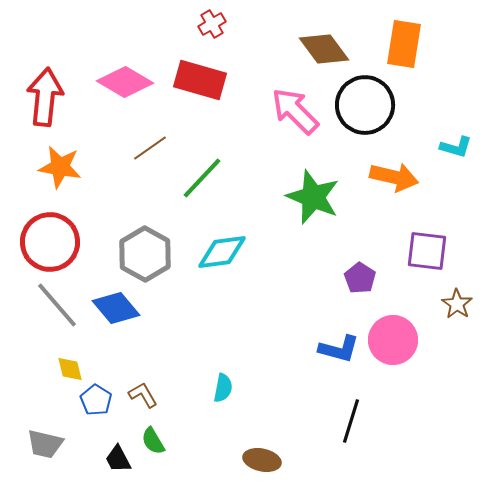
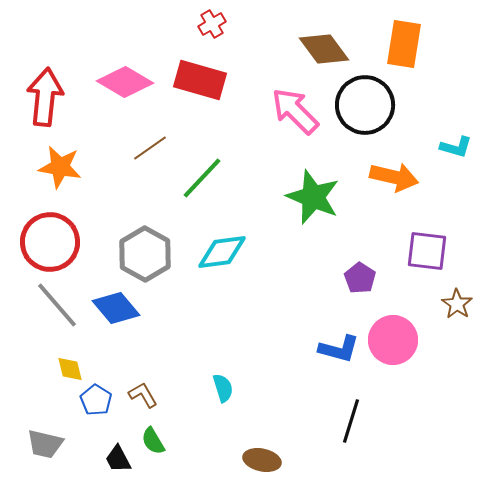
cyan semicircle: rotated 28 degrees counterclockwise
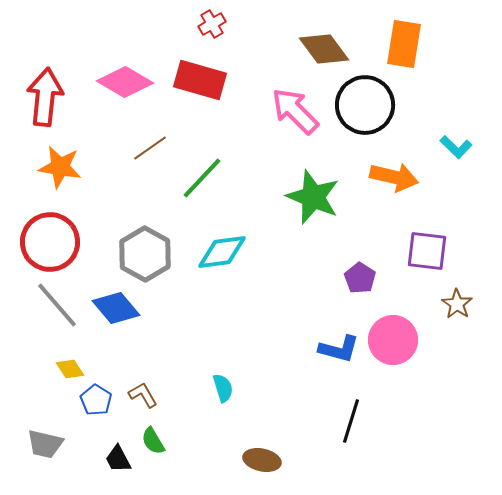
cyan L-shape: rotated 28 degrees clockwise
yellow diamond: rotated 20 degrees counterclockwise
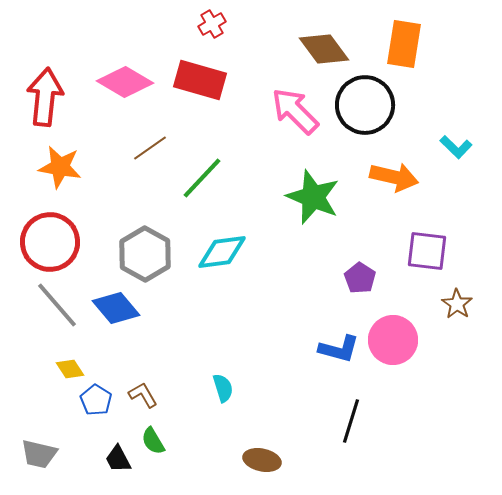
gray trapezoid: moved 6 px left, 10 px down
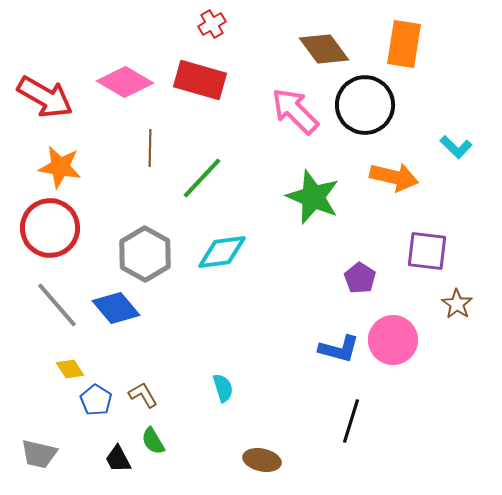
red arrow: rotated 114 degrees clockwise
brown line: rotated 54 degrees counterclockwise
red circle: moved 14 px up
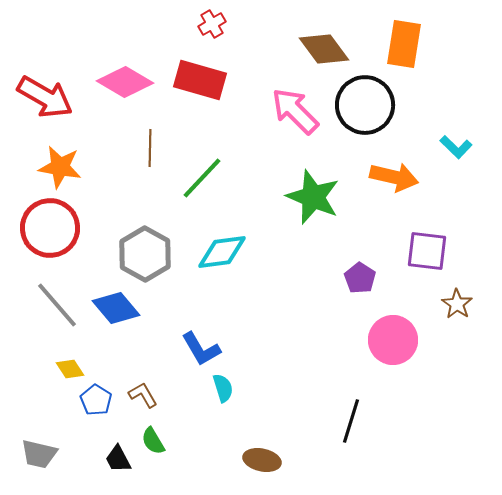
blue L-shape: moved 138 px left; rotated 45 degrees clockwise
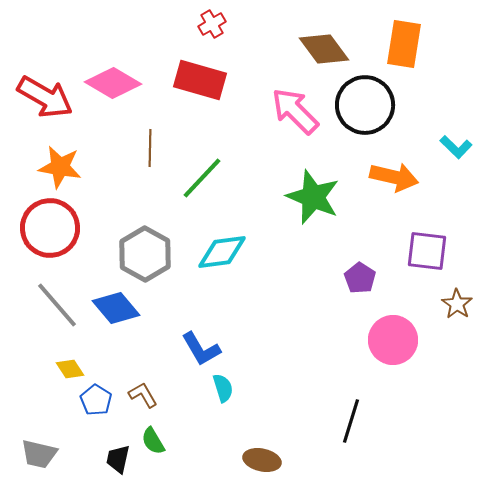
pink diamond: moved 12 px left, 1 px down
black trapezoid: rotated 40 degrees clockwise
